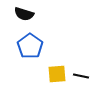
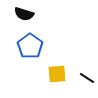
black line: moved 6 px right, 2 px down; rotated 21 degrees clockwise
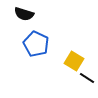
blue pentagon: moved 6 px right, 2 px up; rotated 10 degrees counterclockwise
yellow square: moved 17 px right, 13 px up; rotated 36 degrees clockwise
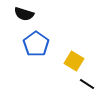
blue pentagon: rotated 10 degrees clockwise
black line: moved 6 px down
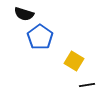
blue pentagon: moved 4 px right, 7 px up
black line: moved 1 px down; rotated 42 degrees counterclockwise
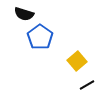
yellow square: moved 3 px right; rotated 18 degrees clockwise
black line: rotated 21 degrees counterclockwise
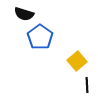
black line: rotated 63 degrees counterclockwise
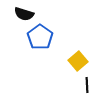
yellow square: moved 1 px right
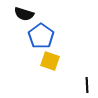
blue pentagon: moved 1 px right, 1 px up
yellow square: moved 28 px left; rotated 30 degrees counterclockwise
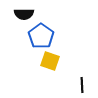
black semicircle: rotated 18 degrees counterclockwise
black line: moved 5 px left
